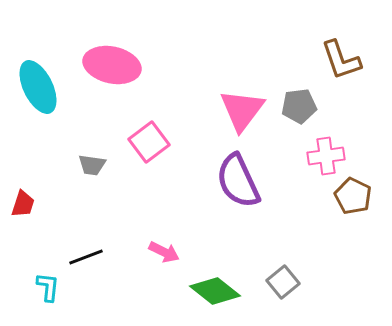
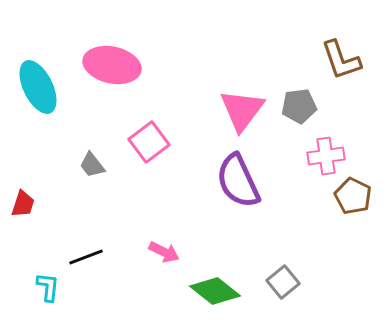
gray trapezoid: rotated 44 degrees clockwise
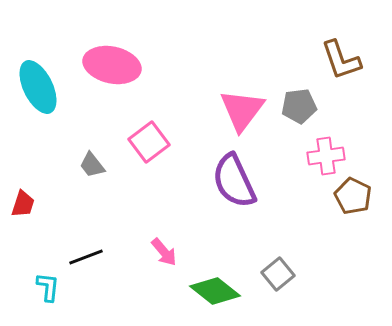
purple semicircle: moved 4 px left
pink arrow: rotated 24 degrees clockwise
gray square: moved 5 px left, 8 px up
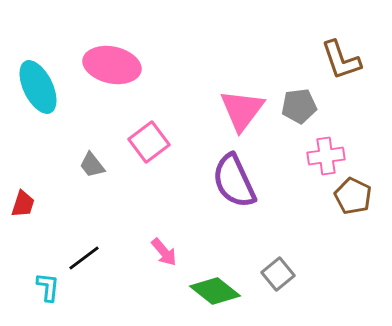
black line: moved 2 px left, 1 px down; rotated 16 degrees counterclockwise
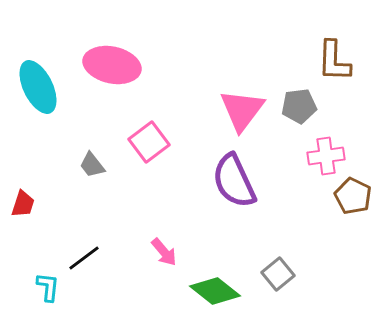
brown L-shape: moved 7 px left, 1 px down; rotated 21 degrees clockwise
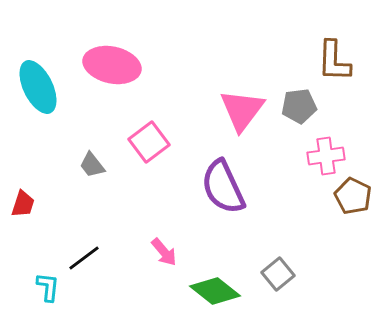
purple semicircle: moved 11 px left, 6 px down
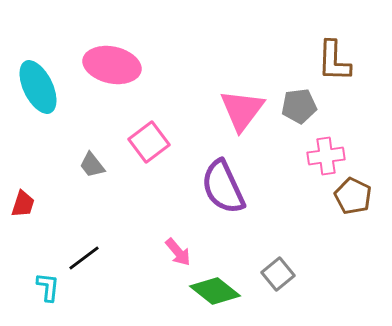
pink arrow: moved 14 px right
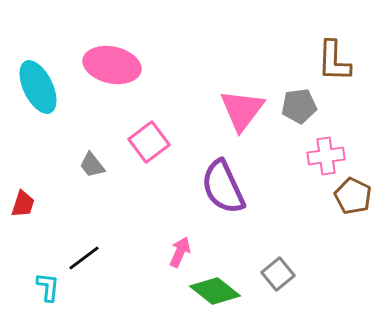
pink arrow: moved 2 px right; rotated 116 degrees counterclockwise
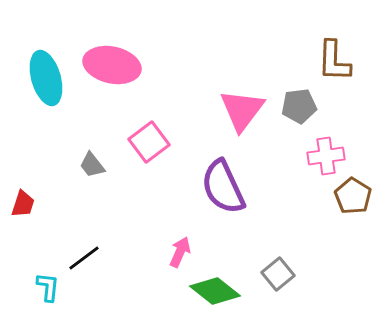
cyan ellipse: moved 8 px right, 9 px up; rotated 10 degrees clockwise
brown pentagon: rotated 6 degrees clockwise
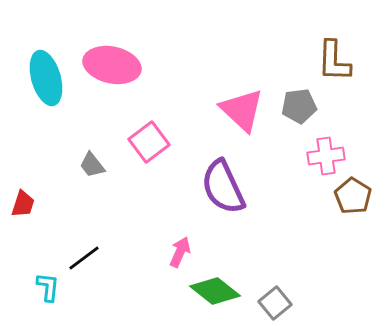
pink triangle: rotated 24 degrees counterclockwise
gray square: moved 3 px left, 29 px down
